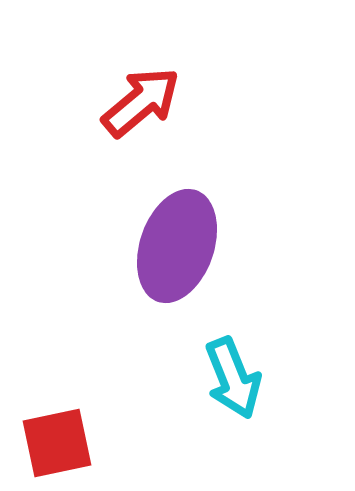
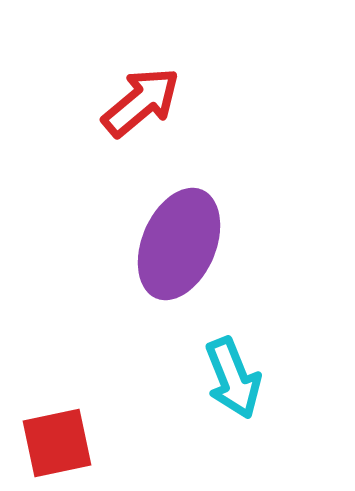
purple ellipse: moved 2 px right, 2 px up; rotated 4 degrees clockwise
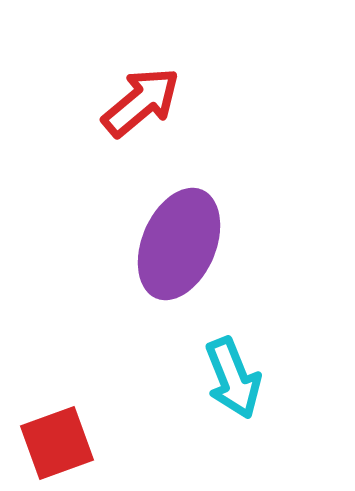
red square: rotated 8 degrees counterclockwise
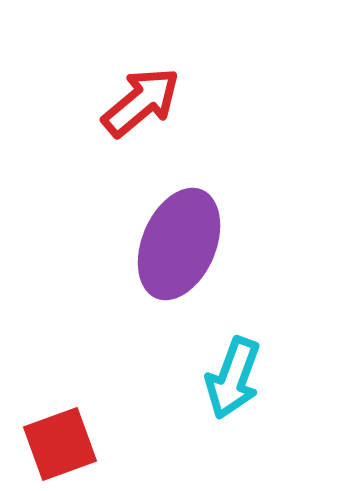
cyan arrow: rotated 42 degrees clockwise
red square: moved 3 px right, 1 px down
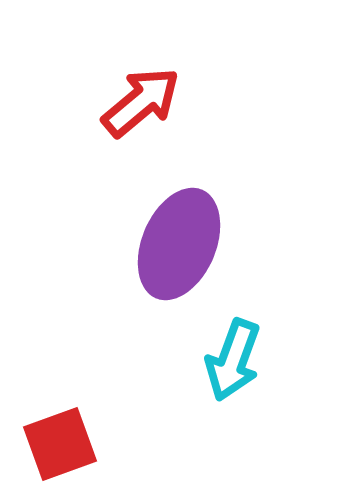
cyan arrow: moved 18 px up
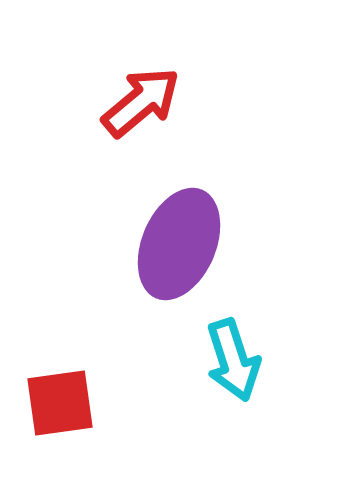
cyan arrow: rotated 38 degrees counterclockwise
red square: moved 41 px up; rotated 12 degrees clockwise
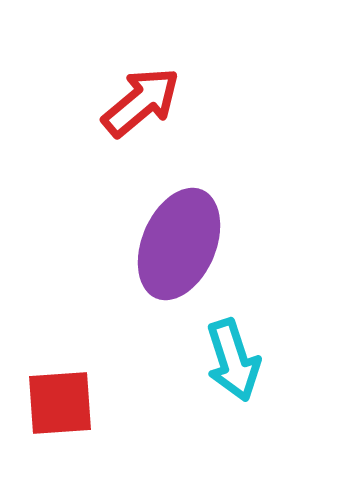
red square: rotated 4 degrees clockwise
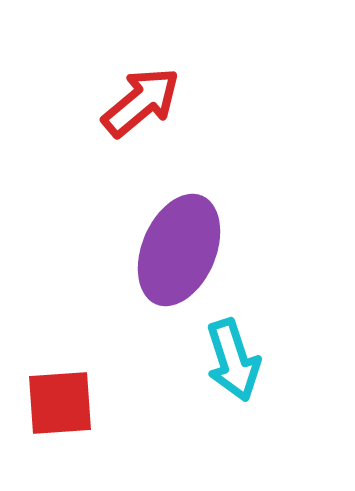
purple ellipse: moved 6 px down
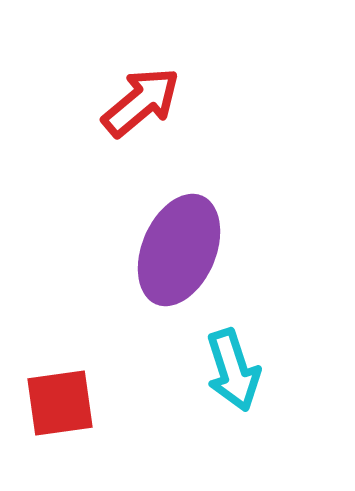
cyan arrow: moved 10 px down
red square: rotated 4 degrees counterclockwise
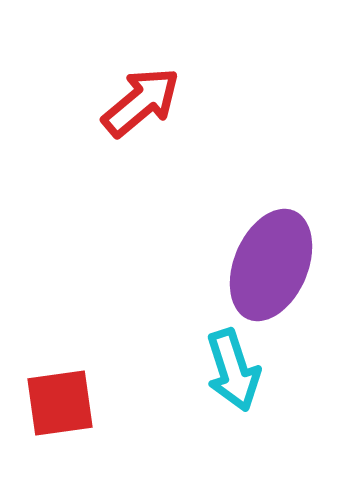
purple ellipse: moved 92 px right, 15 px down
